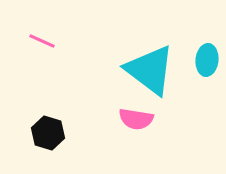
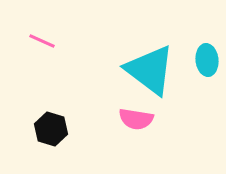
cyan ellipse: rotated 12 degrees counterclockwise
black hexagon: moved 3 px right, 4 px up
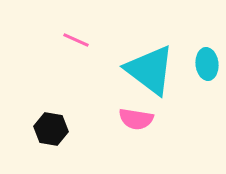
pink line: moved 34 px right, 1 px up
cyan ellipse: moved 4 px down
black hexagon: rotated 8 degrees counterclockwise
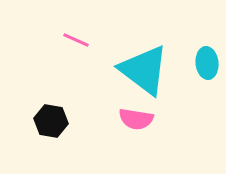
cyan ellipse: moved 1 px up
cyan triangle: moved 6 px left
black hexagon: moved 8 px up
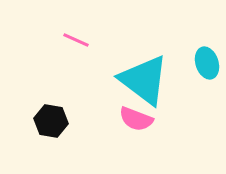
cyan ellipse: rotated 12 degrees counterclockwise
cyan triangle: moved 10 px down
pink semicircle: rotated 12 degrees clockwise
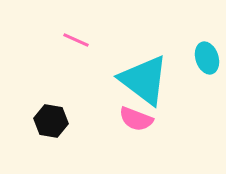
cyan ellipse: moved 5 px up
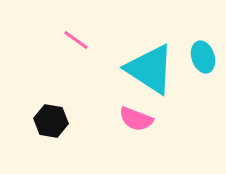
pink line: rotated 12 degrees clockwise
cyan ellipse: moved 4 px left, 1 px up
cyan triangle: moved 6 px right, 11 px up; rotated 4 degrees counterclockwise
